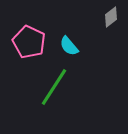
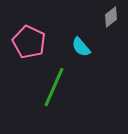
cyan semicircle: moved 12 px right, 1 px down
green line: rotated 9 degrees counterclockwise
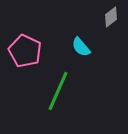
pink pentagon: moved 4 px left, 9 px down
green line: moved 4 px right, 4 px down
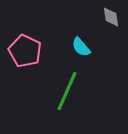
gray diamond: rotated 60 degrees counterclockwise
green line: moved 9 px right
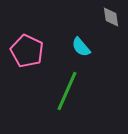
pink pentagon: moved 2 px right
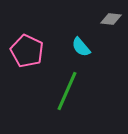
gray diamond: moved 2 px down; rotated 75 degrees counterclockwise
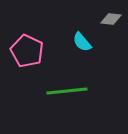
cyan semicircle: moved 1 px right, 5 px up
green line: rotated 60 degrees clockwise
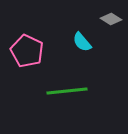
gray diamond: rotated 25 degrees clockwise
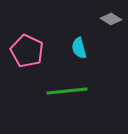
cyan semicircle: moved 3 px left, 6 px down; rotated 25 degrees clockwise
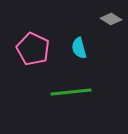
pink pentagon: moved 6 px right, 2 px up
green line: moved 4 px right, 1 px down
